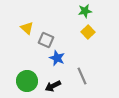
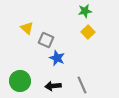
gray line: moved 9 px down
green circle: moved 7 px left
black arrow: rotated 21 degrees clockwise
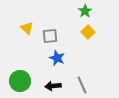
green star: rotated 24 degrees counterclockwise
gray square: moved 4 px right, 4 px up; rotated 28 degrees counterclockwise
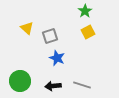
yellow square: rotated 16 degrees clockwise
gray square: rotated 14 degrees counterclockwise
gray line: rotated 48 degrees counterclockwise
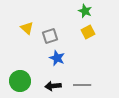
green star: rotated 16 degrees counterclockwise
gray line: rotated 18 degrees counterclockwise
